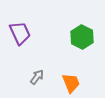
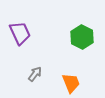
gray arrow: moved 2 px left, 3 px up
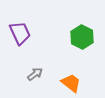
gray arrow: rotated 14 degrees clockwise
orange trapezoid: rotated 30 degrees counterclockwise
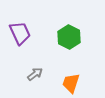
green hexagon: moved 13 px left
orange trapezoid: rotated 110 degrees counterclockwise
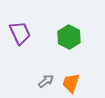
gray arrow: moved 11 px right, 7 px down
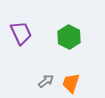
purple trapezoid: moved 1 px right
